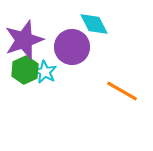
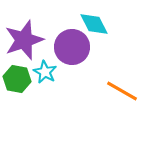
green hexagon: moved 8 px left, 9 px down; rotated 24 degrees counterclockwise
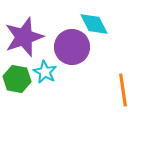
purple star: moved 3 px up
orange line: moved 1 px right, 1 px up; rotated 52 degrees clockwise
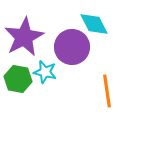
purple star: rotated 9 degrees counterclockwise
cyan star: rotated 15 degrees counterclockwise
green hexagon: moved 1 px right
orange line: moved 16 px left, 1 px down
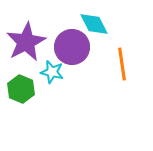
purple star: moved 2 px right, 5 px down
cyan star: moved 7 px right
green hexagon: moved 3 px right, 10 px down; rotated 12 degrees clockwise
orange line: moved 15 px right, 27 px up
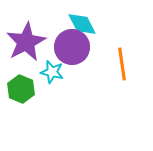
cyan diamond: moved 12 px left
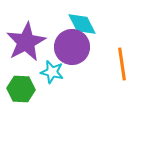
green hexagon: rotated 20 degrees counterclockwise
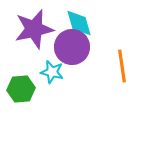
cyan diamond: moved 3 px left, 1 px up; rotated 12 degrees clockwise
purple star: moved 8 px right, 13 px up; rotated 15 degrees clockwise
orange line: moved 2 px down
green hexagon: rotated 8 degrees counterclockwise
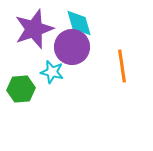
purple star: rotated 6 degrees counterclockwise
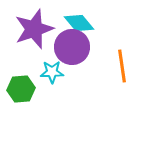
cyan diamond: rotated 24 degrees counterclockwise
cyan star: rotated 15 degrees counterclockwise
